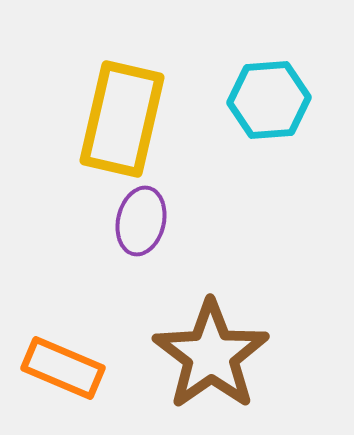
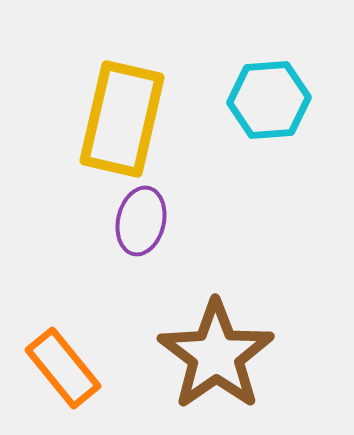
brown star: moved 5 px right
orange rectangle: rotated 28 degrees clockwise
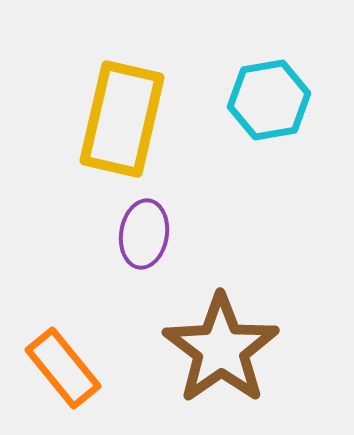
cyan hexagon: rotated 6 degrees counterclockwise
purple ellipse: moved 3 px right, 13 px down; rotated 4 degrees counterclockwise
brown star: moved 5 px right, 6 px up
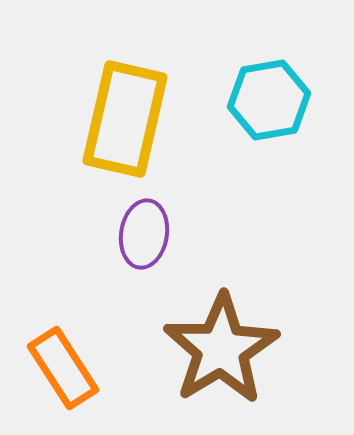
yellow rectangle: moved 3 px right
brown star: rotated 4 degrees clockwise
orange rectangle: rotated 6 degrees clockwise
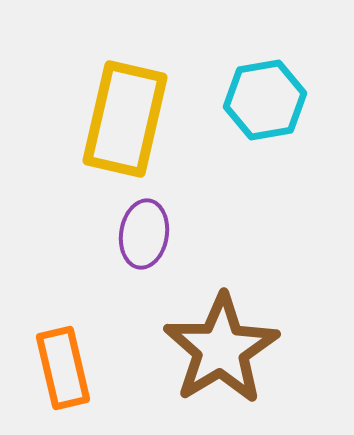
cyan hexagon: moved 4 px left
orange rectangle: rotated 20 degrees clockwise
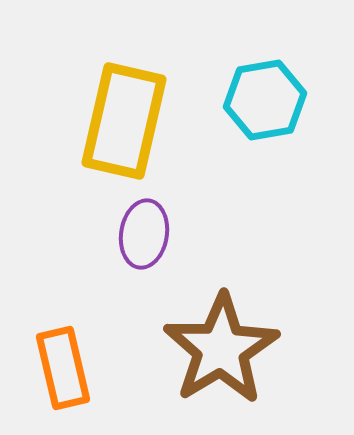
yellow rectangle: moved 1 px left, 2 px down
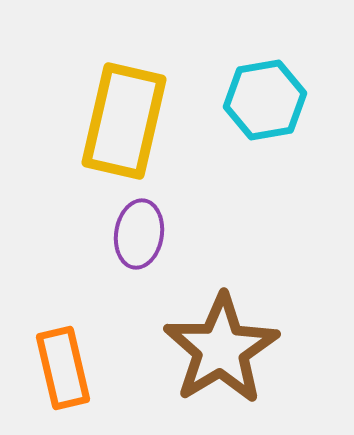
purple ellipse: moved 5 px left
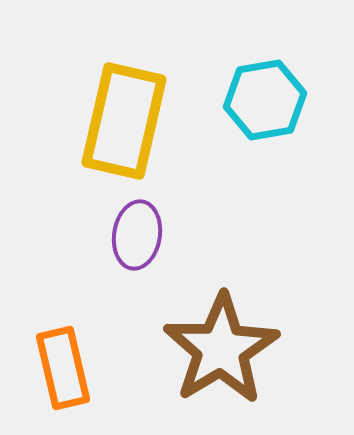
purple ellipse: moved 2 px left, 1 px down
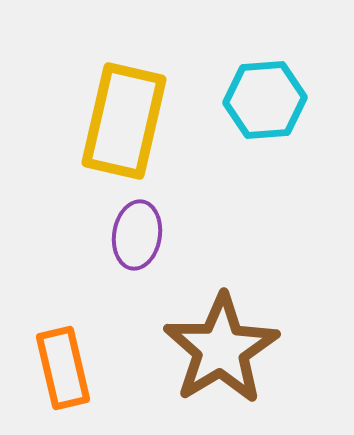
cyan hexagon: rotated 6 degrees clockwise
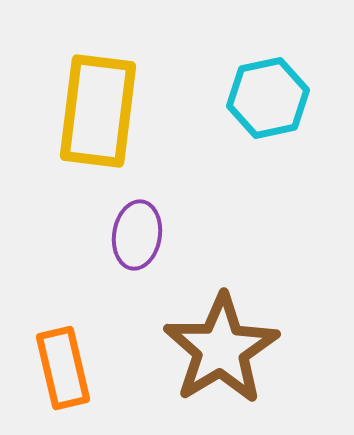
cyan hexagon: moved 3 px right, 2 px up; rotated 8 degrees counterclockwise
yellow rectangle: moved 26 px left, 10 px up; rotated 6 degrees counterclockwise
